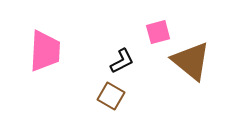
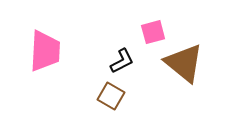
pink square: moved 5 px left
brown triangle: moved 7 px left, 2 px down
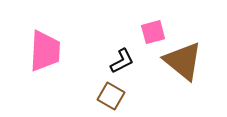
brown triangle: moved 1 px left, 2 px up
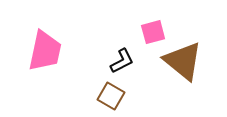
pink trapezoid: rotated 9 degrees clockwise
